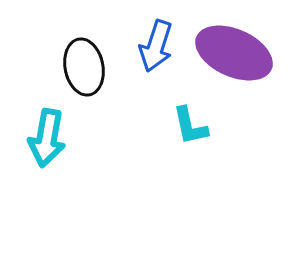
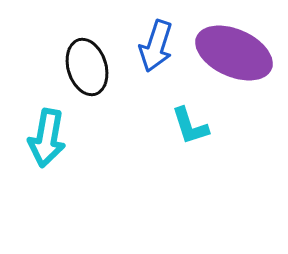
black ellipse: moved 3 px right; rotated 6 degrees counterclockwise
cyan L-shape: rotated 6 degrees counterclockwise
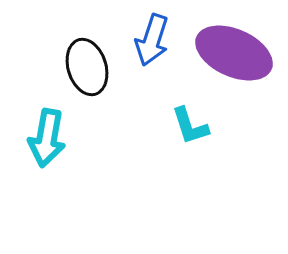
blue arrow: moved 4 px left, 6 px up
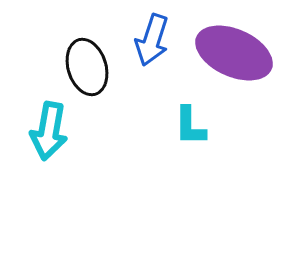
cyan L-shape: rotated 18 degrees clockwise
cyan arrow: moved 2 px right, 7 px up
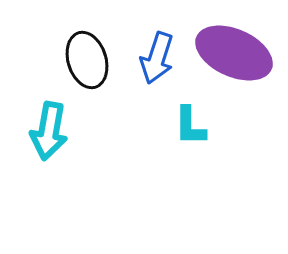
blue arrow: moved 5 px right, 18 px down
black ellipse: moved 7 px up
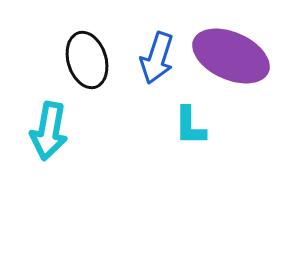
purple ellipse: moved 3 px left, 3 px down
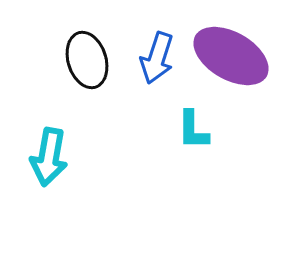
purple ellipse: rotated 6 degrees clockwise
cyan L-shape: moved 3 px right, 4 px down
cyan arrow: moved 26 px down
